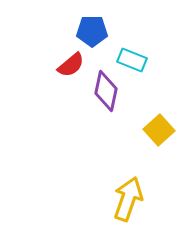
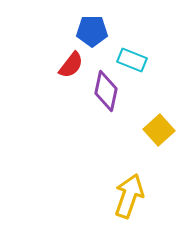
red semicircle: rotated 12 degrees counterclockwise
yellow arrow: moved 1 px right, 3 px up
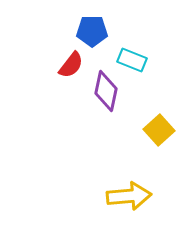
yellow arrow: rotated 66 degrees clockwise
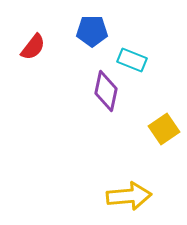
red semicircle: moved 38 px left, 18 px up
yellow square: moved 5 px right, 1 px up; rotated 8 degrees clockwise
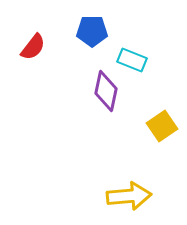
yellow square: moved 2 px left, 3 px up
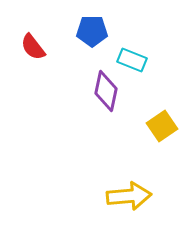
red semicircle: rotated 104 degrees clockwise
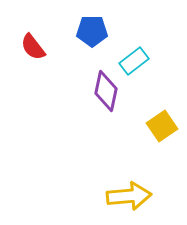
cyan rectangle: moved 2 px right, 1 px down; rotated 60 degrees counterclockwise
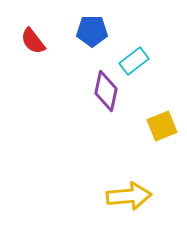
red semicircle: moved 6 px up
yellow square: rotated 12 degrees clockwise
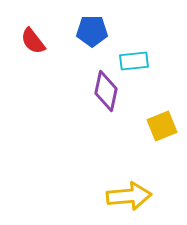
cyan rectangle: rotated 32 degrees clockwise
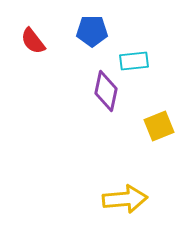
yellow square: moved 3 px left
yellow arrow: moved 4 px left, 3 px down
